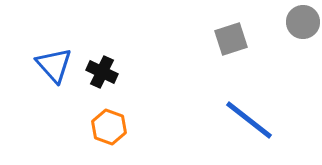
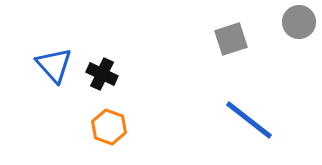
gray circle: moved 4 px left
black cross: moved 2 px down
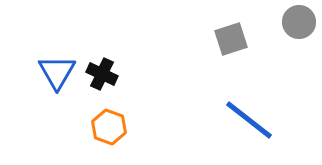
blue triangle: moved 3 px right, 7 px down; rotated 12 degrees clockwise
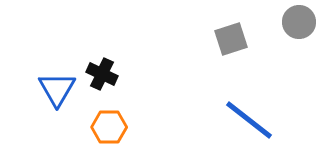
blue triangle: moved 17 px down
orange hexagon: rotated 20 degrees counterclockwise
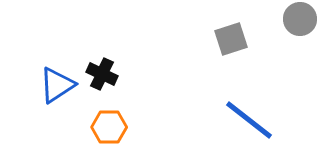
gray circle: moved 1 px right, 3 px up
blue triangle: moved 4 px up; rotated 27 degrees clockwise
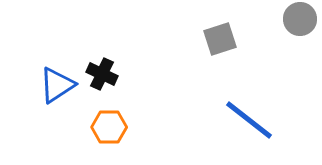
gray square: moved 11 px left
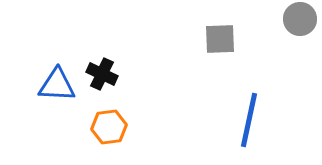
gray square: rotated 16 degrees clockwise
blue triangle: rotated 36 degrees clockwise
blue line: rotated 64 degrees clockwise
orange hexagon: rotated 8 degrees counterclockwise
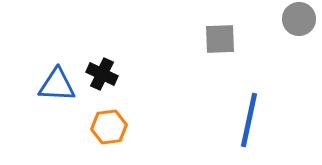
gray circle: moved 1 px left
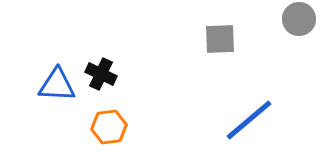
black cross: moved 1 px left
blue line: rotated 38 degrees clockwise
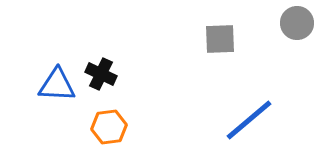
gray circle: moved 2 px left, 4 px down
